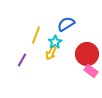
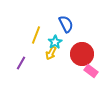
blue semicircle: rotated 96 degrees clockwise
red circle: moved 5 px left
purple line: moved 1 px left, 3 px down
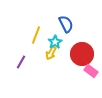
purple line: moved 1 px up
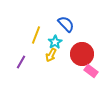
blue semicircle: rotated 18 degrees counterclockwise
yellow arrow: moved 2 px down
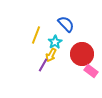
purple line: moved 22 px right, 3 px down
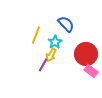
red circle: moved 4 px right
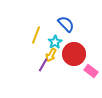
red circle: moved 12 px left
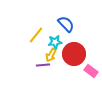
yellow line: rotated 18 degrees clockwise
cyan star: rotated 24 degrees clockwise
purple line: rotated 56 degrees clockwise
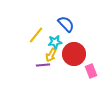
pink rectangle: rotated 32 degrees clockwise
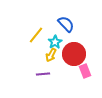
cyan star: rotated 24 degrees counterclockwise
purple line: moved 9 px down
pink rectangle: moved 6 px left
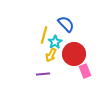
yellow line: moved 8 px right; rotated 24 degrees counterclockwise
